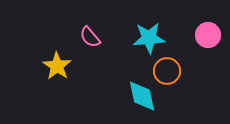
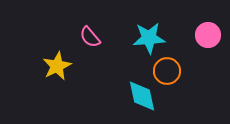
yellow star: rotated 12 degrees clockwise
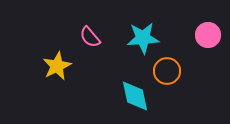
cyan star: moved 6 px left
cyan diamond: moved 7 px left
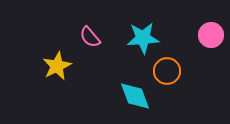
pink circle: moved 3 px right
cyan diamond: rotated 8 degrees counterclockwise
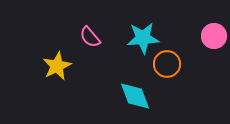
pink circle: moved 3 px right, 1 px down
orange circle: moved 7 px up
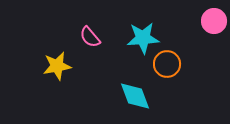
pink circle: moved 15 px up
yellow star: rotated 16 degrees clockwise
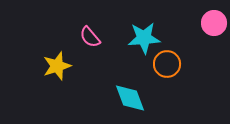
pink circle: moved 2 px down
cyan star: moved 1 px right
yellow star: rotated 8 degrees counterclockwise
cyan diamond: moved 5 px left, 2 px down
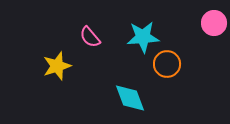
cyan star: moved 1 px left, 1 px up
